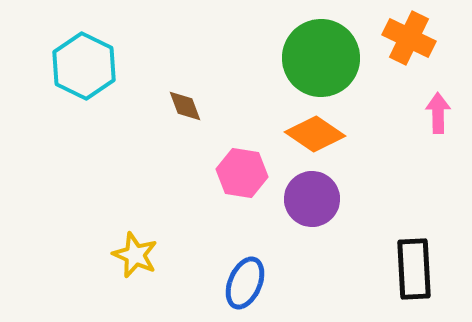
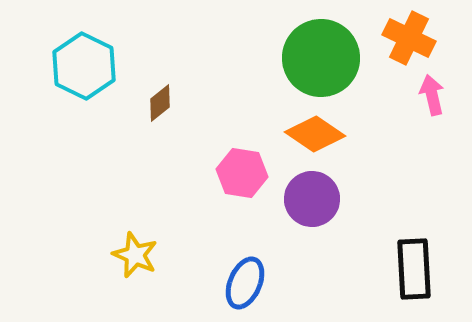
brown diamond: moved 25 px left, 3 px up; rotated 72 degrees clockwise
pink arrow: moved 6 px left, 18 px up; rotated 12 degrees counterclockwise
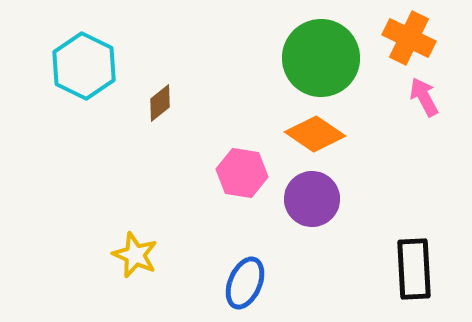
pink arrow: moved 8 px left, 2 px down; rotated 15 degrees counterclockwise
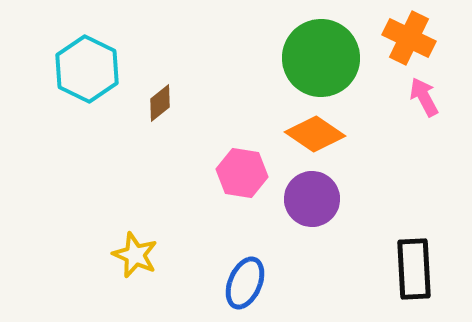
cyan hexagon: moved 3 px right, 3 px down
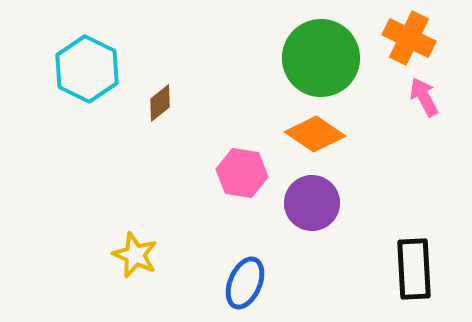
purple circle: moved 4 px down
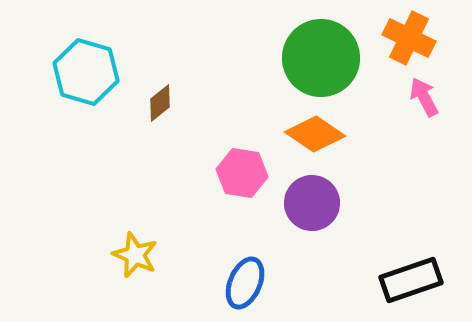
cyan hexagon: moved 1 px left, 3 px down; rotated 10 degrees counterclockwise
black rectangle: moved 3 px left, 11 px down; rotated 74 degrees clockwise
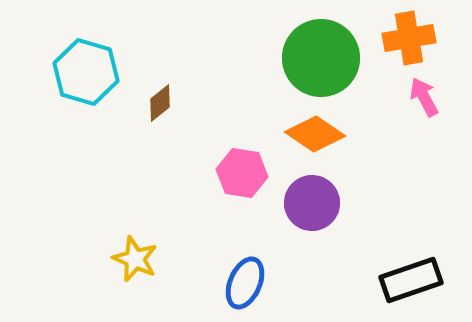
orange cross: rotated 36 degrees counterclockwise
yellow star: moved 4 px down
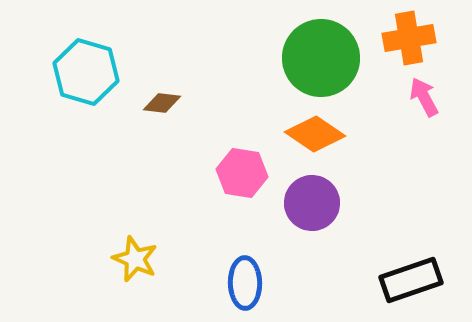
brown diamond: moved 2 px right; rotated 45 degrees clockwise
blue ellipse: rotated 24 degrees counterclockwise
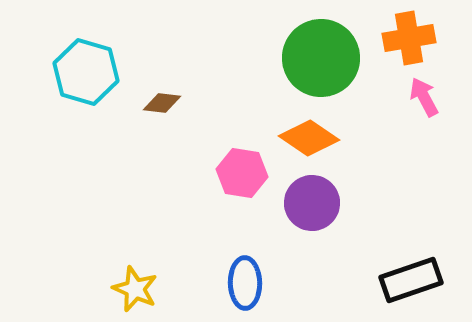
orange diamond: moved 6 px left, 4 px down
yellow star: moved 30 px down
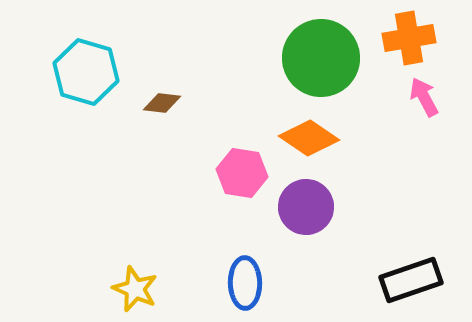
purple circle: moved 6 px left, 4 px down
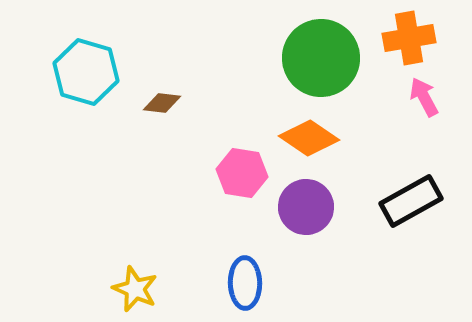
black rectangle: moved 79 px up; rotated 10 degrees counterclockwise
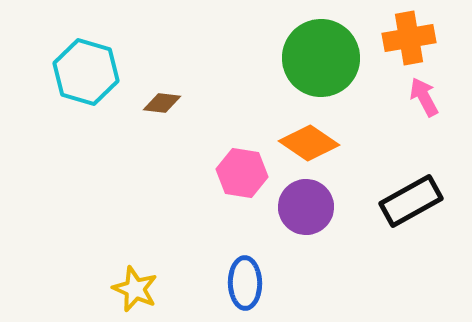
orange diamond: moved 5 px down
